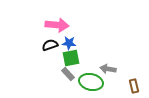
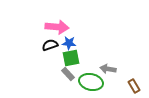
pink arrow: moved 2 px down
brown rectangle: rotated 16 degrees counterclockwise
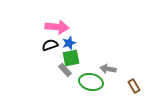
blue star: rotated 24 degrees counterclockwise
gray rectangle: moved 3 px left, 4 px up
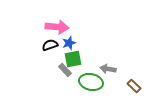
green square: moved 2 px right, 1 px down
brown rectangle: rotated 16 degrees counterclockwise
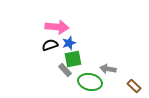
green ellipse: moved 1 px left
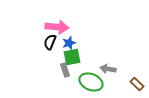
black semicircle: moved 3 px up; rotated 49 degrees counterclockwise
green square: moved 1 px left, 2 px up
gray rectangle: rotated 24 degrees clockwise
green ellipse: moved 1 px right; rotated 10 degrees clockwise
brown rectangle: moved 3 px right, 2 px up
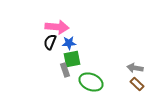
blue star: rotated 16 degrees clockwise
green square: moved 2 px down
gray arrow: moved 27 px right, 1 px up
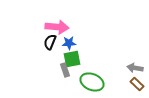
green ellipse: moved 1 px right
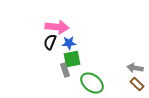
green ellipse: moved 1 px down; rotated 15 degrees clockwise
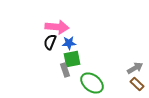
gray arrow: rotated 140 degrees clockwise
